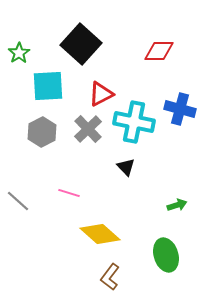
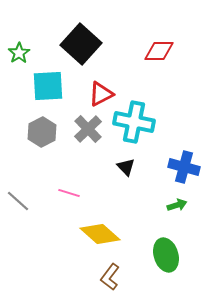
blue cross: moved 4 px right, 58 px down
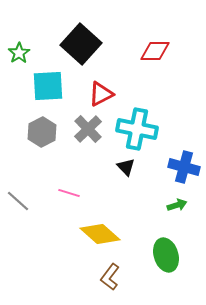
red diamond: moved 4 px left
cyan cross: moved 3 px right, 7 px down
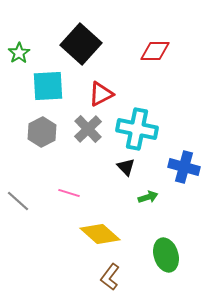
green arrow: moved 29 px left, 8 px up
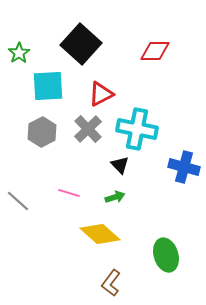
black triangle: moved 6 px left, 2 px up
green arrow: moved 33 px left
brown L-shape: moved 1 px right, 6 px down
